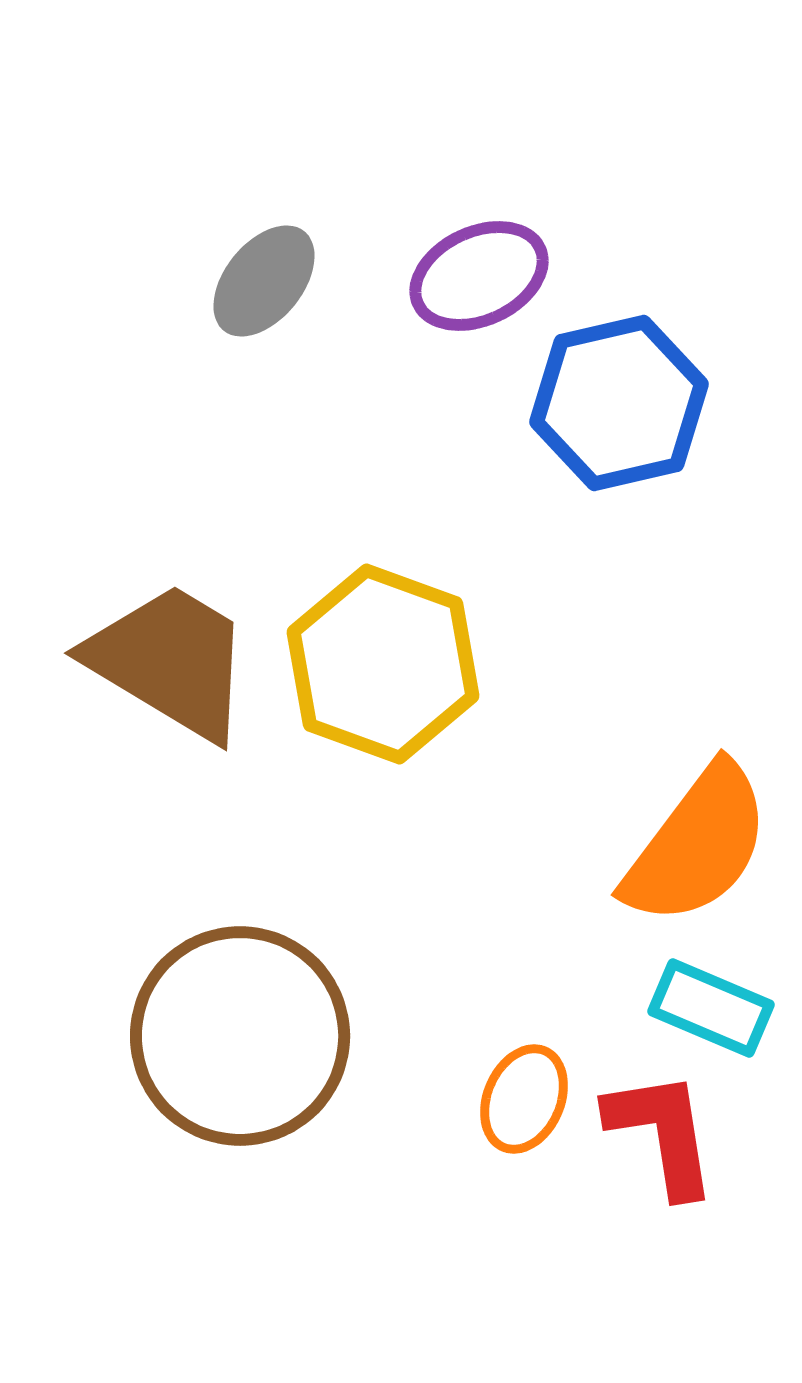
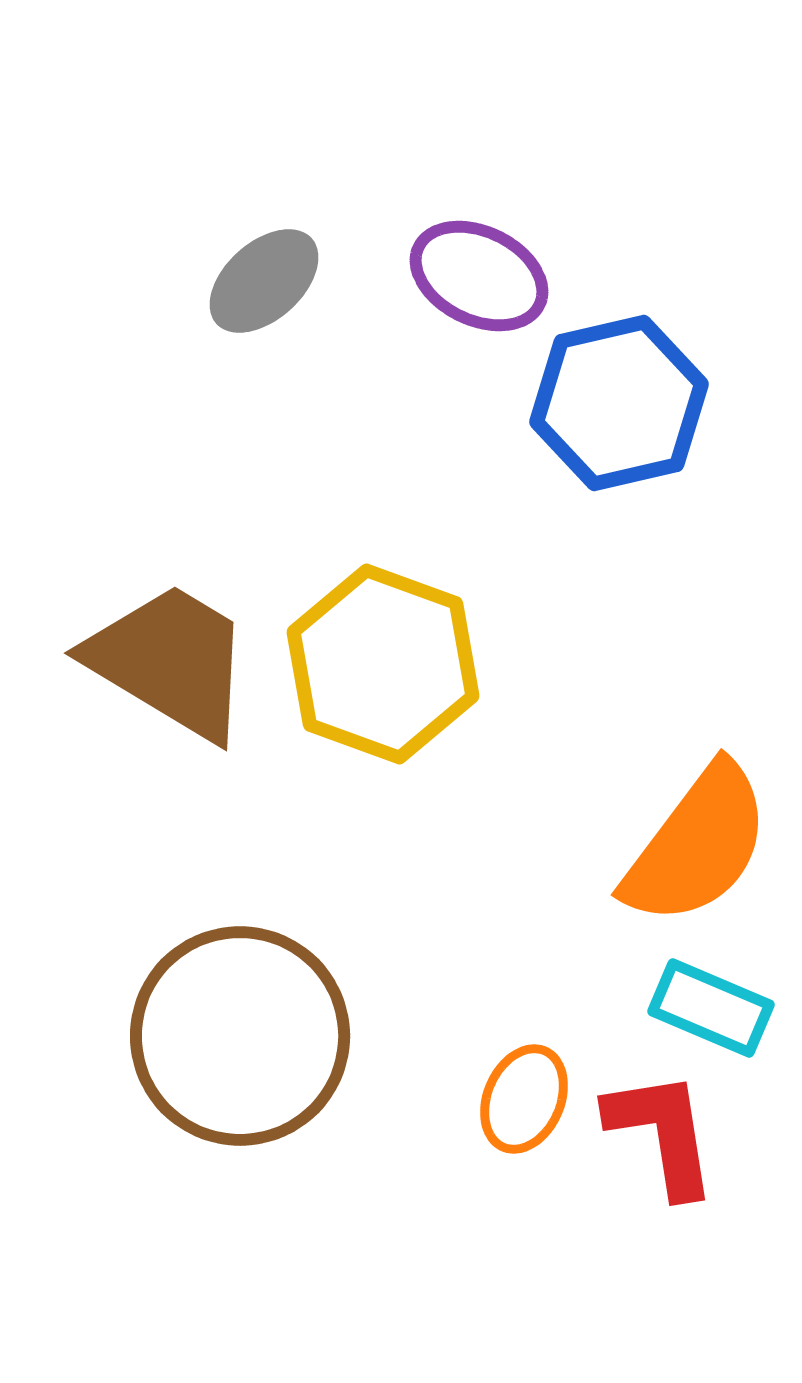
purple ellipse: rotated 51 degrees clockwise
gray ellipse: rotated 9 degrees clockwise
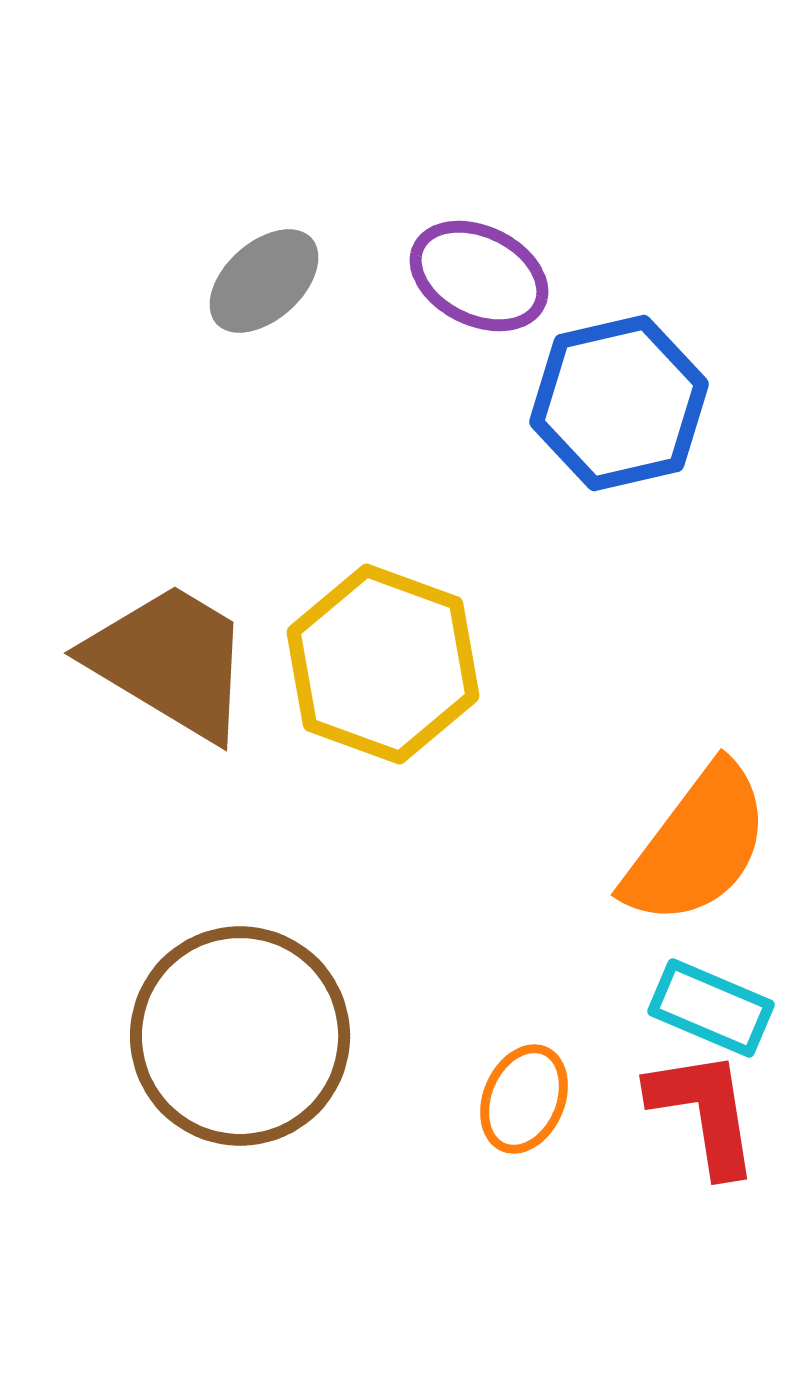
red L-shape: moved 42 px right, 21 px up
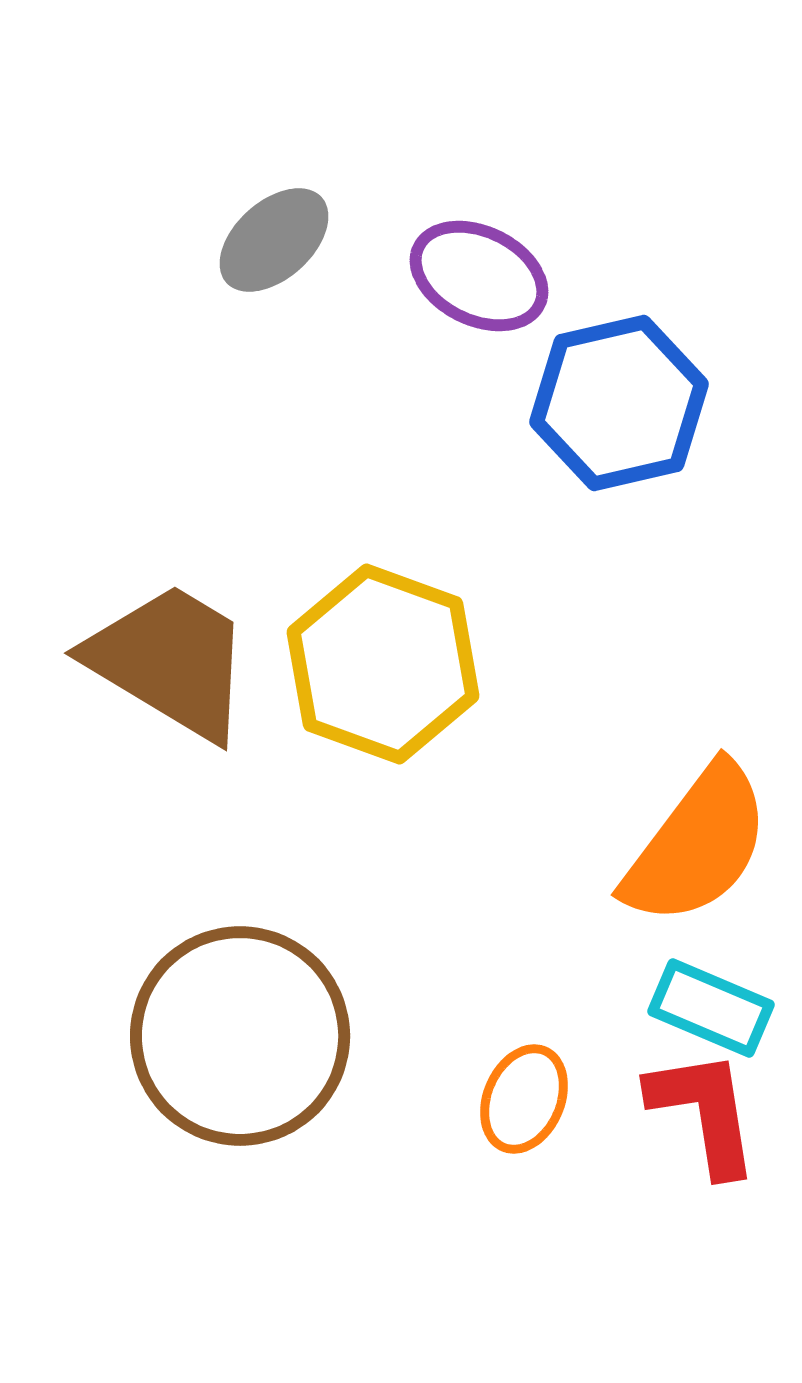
gray ellipse: moved 10 px right, 41 px up
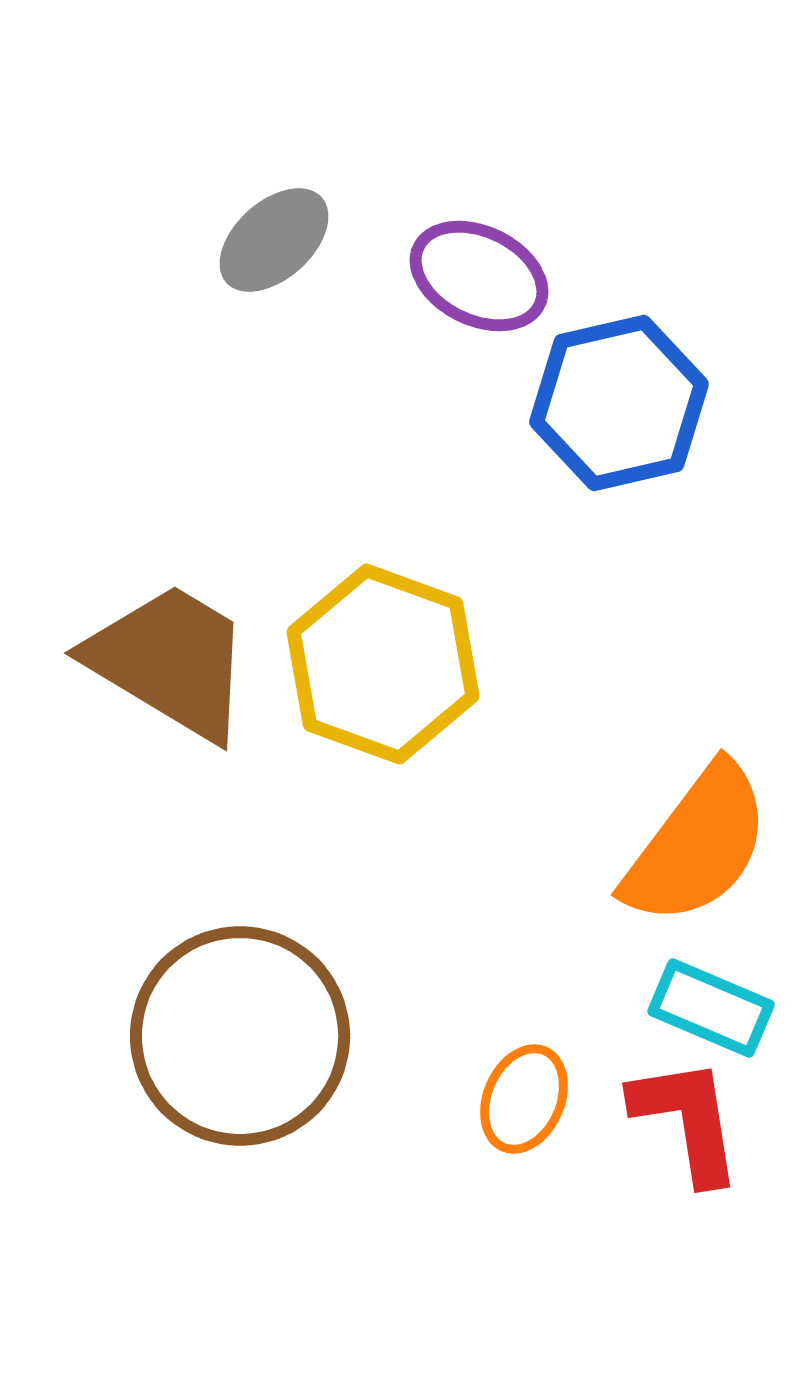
red L-shape: moved 17 px left, 8 px down
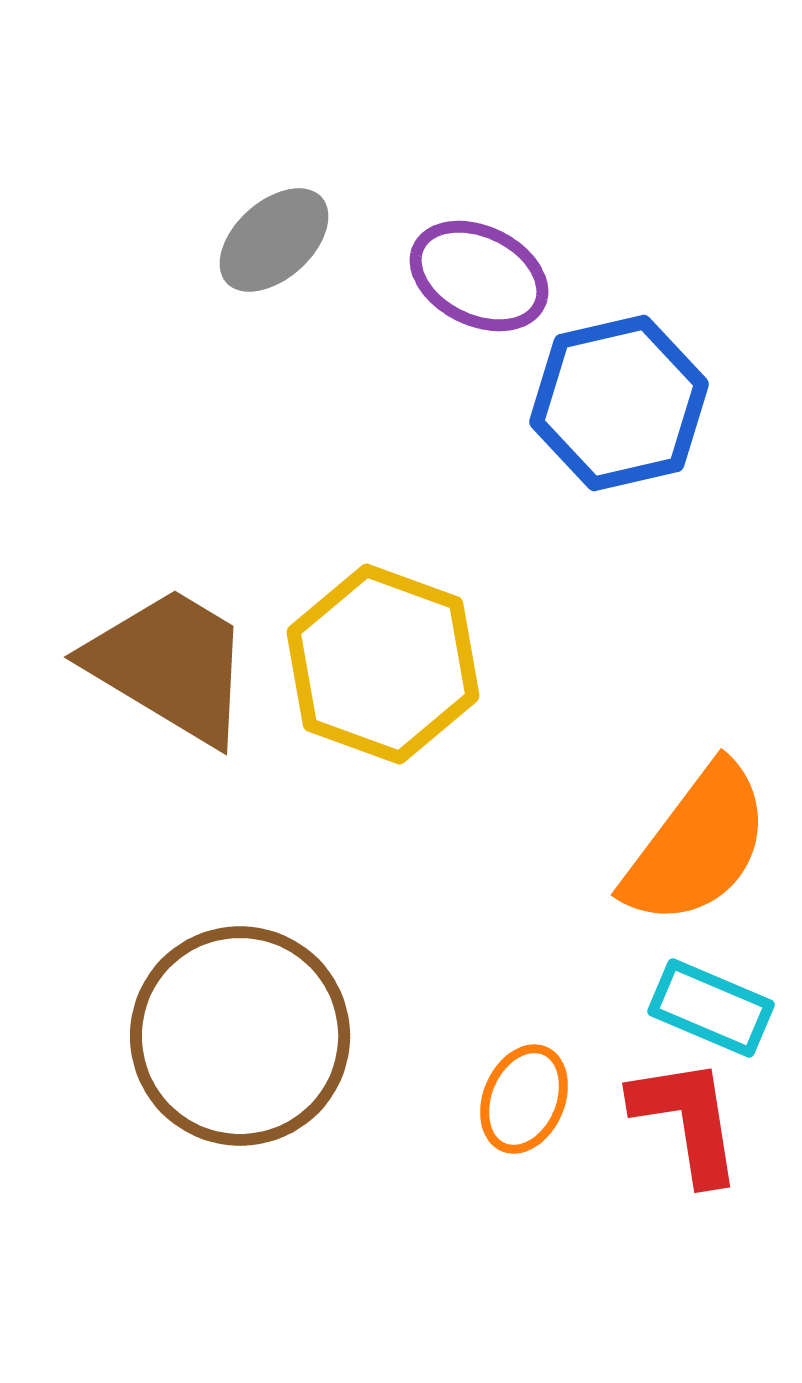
brown trapezoid: moved 4 px down
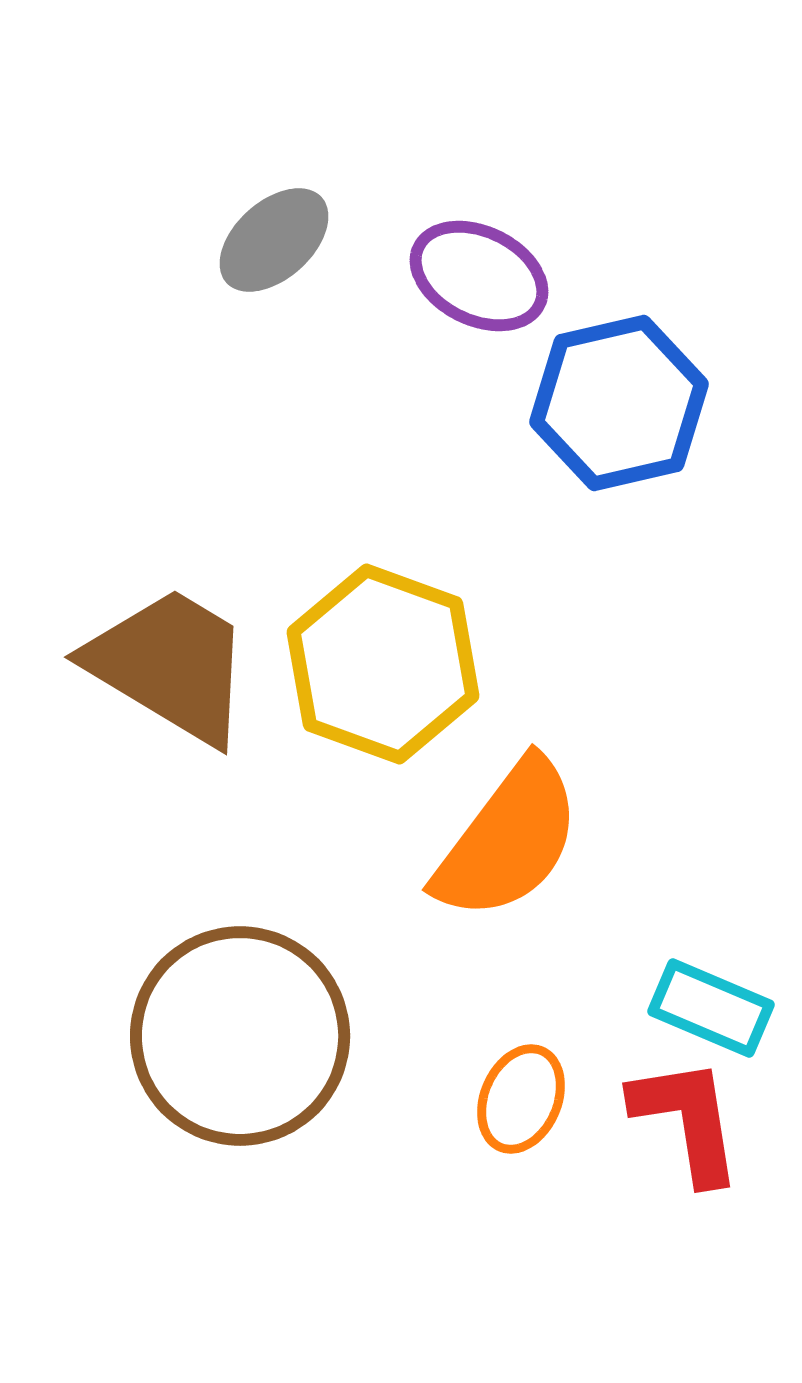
orange semicircle: moved 189 px left, 5 px up
orange ellipse: moved 3 px left
